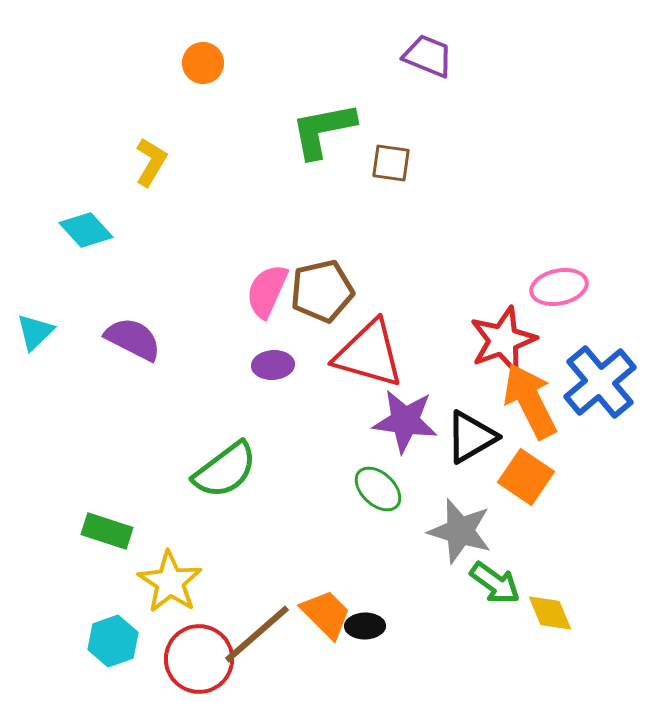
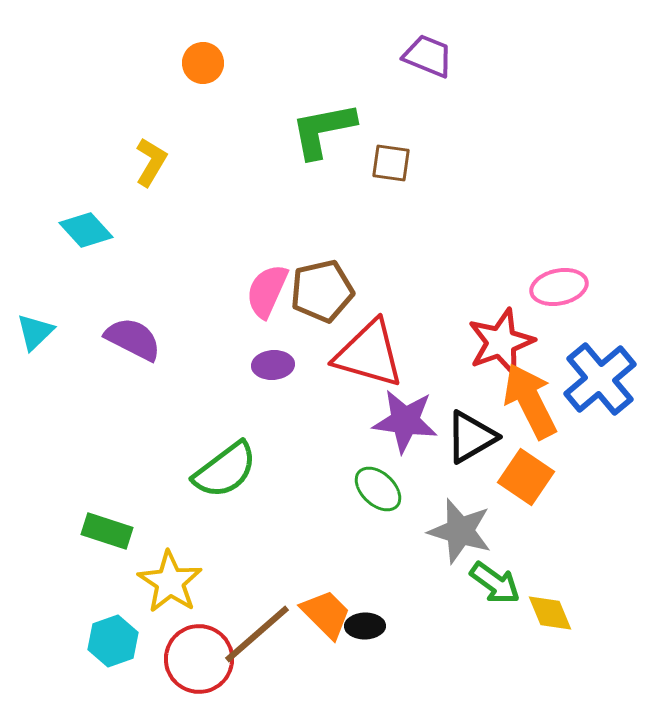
red star: moved 2 px left, 2 px down
blue cross: moved 3 px up
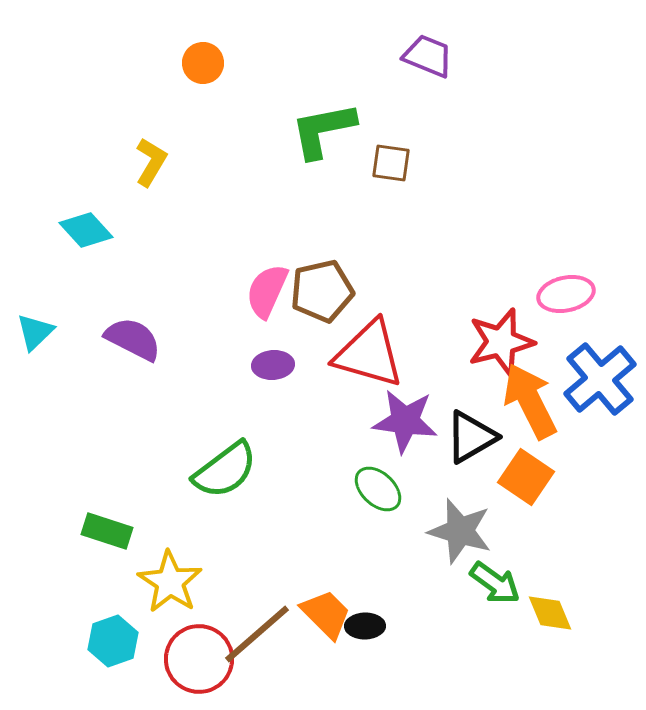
pink ellipse: moved 7 px right, 7 px down
red star: rotated 6 degrees clockwise
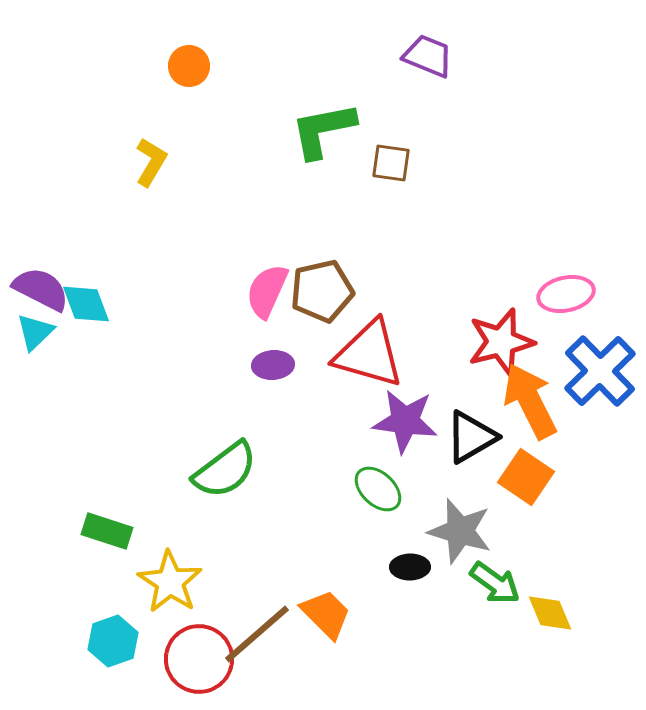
orange circle: moved 14 px left, 3 px down
cyan diamond: moved 74 px down; rotated 22 degrees clockwise
purple semicircle: moved 92 px left, 50 px up
blue cross: moved 8 px up; rotated 4 degrees counterclockwise
black ellipse: moved 45 px right, 59 px up
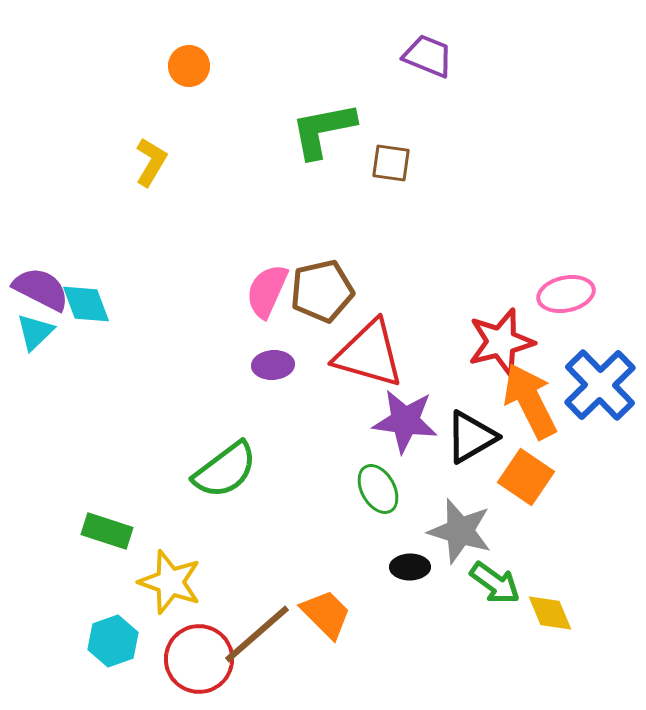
blue cross: moved 14 px down
green ellipse: rotated 18 degrees clockwise
yellow star: rotated 14 degrees counterclockwise
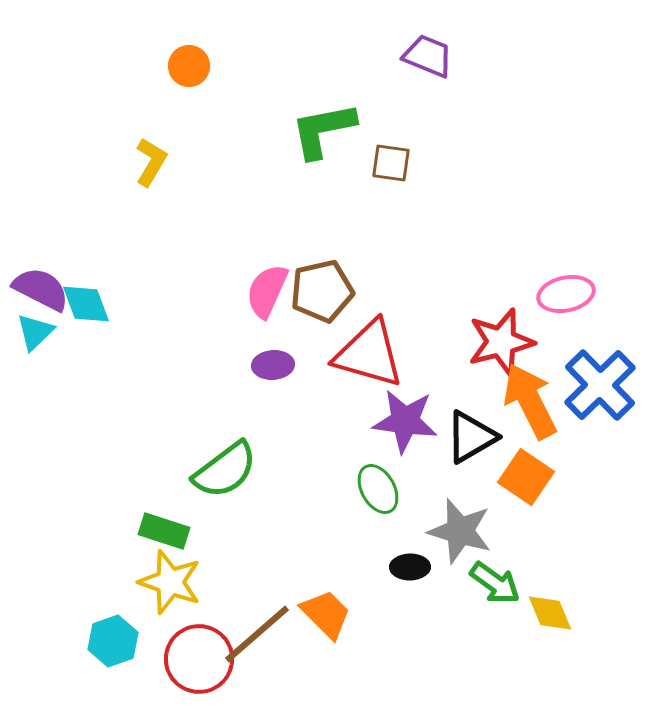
green rectangle: moved 57 px right
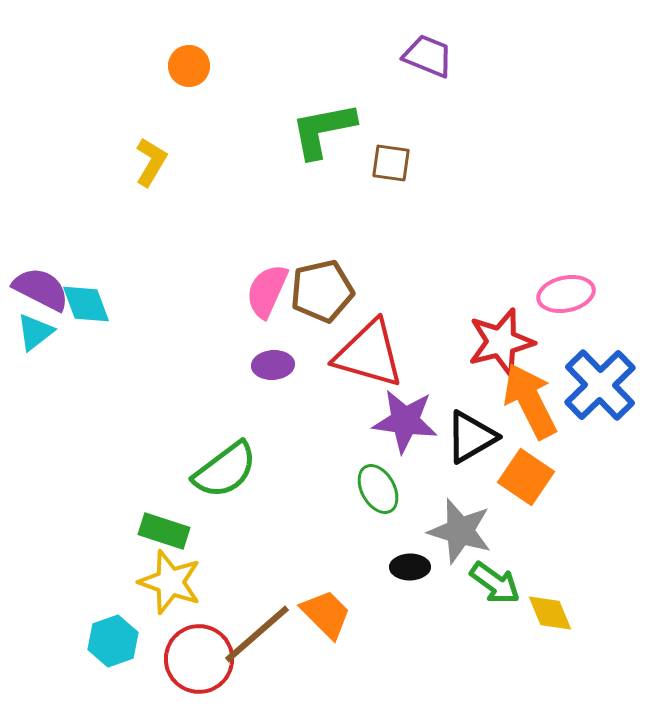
cyan triangle: rotated 6 degrees clockwise
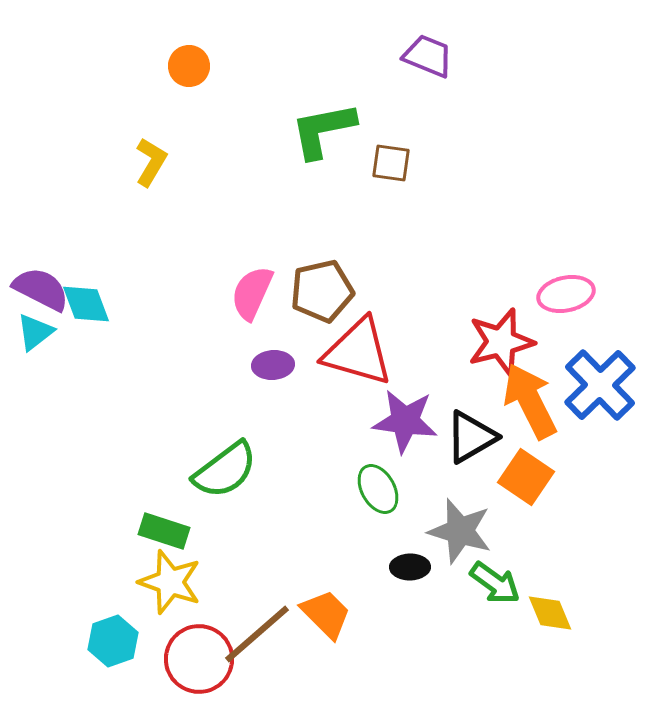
pink semicircle: moved 15 px left, 2 px down
red triangle: moved 11 px left, 2 px up
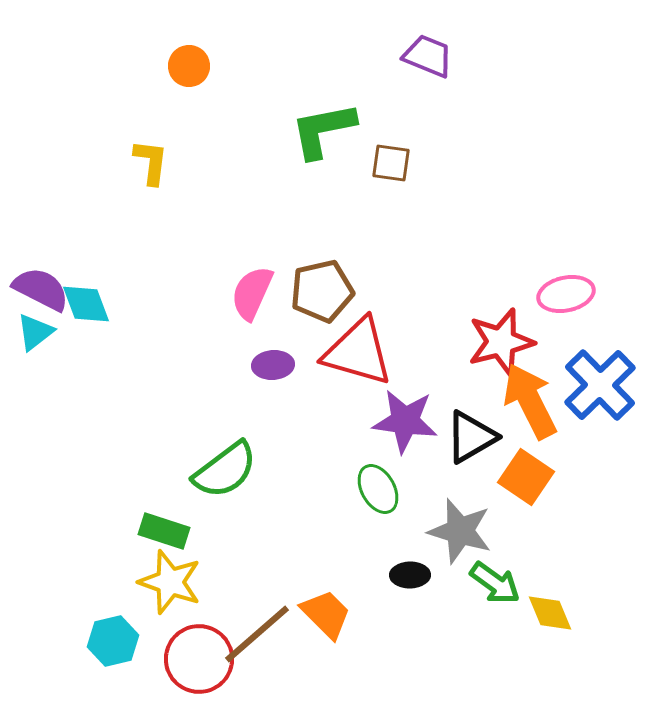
yellow L-shape: rotated 24 degrees counterclockwise
black ellipse: moved 8 px down
cyan hexagon: rotated 6 degrees clockwise
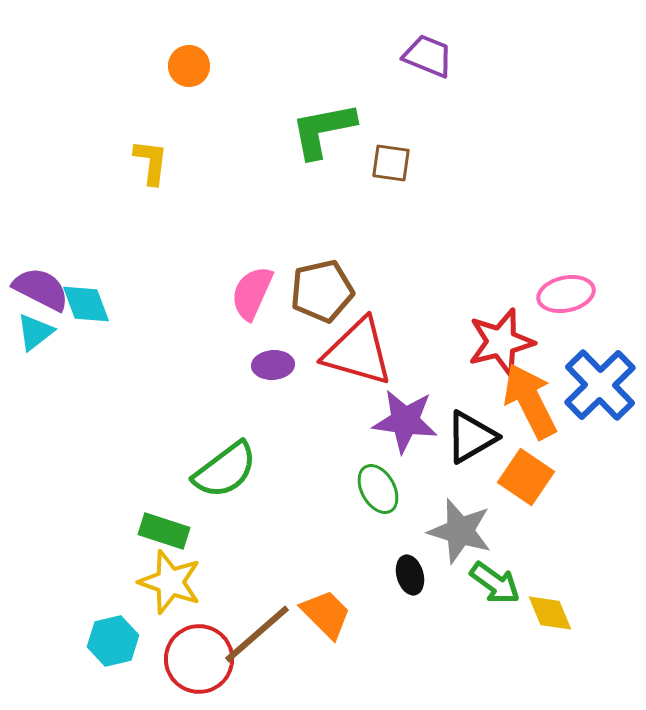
black ellipse: rotated 75 degrees clockwise
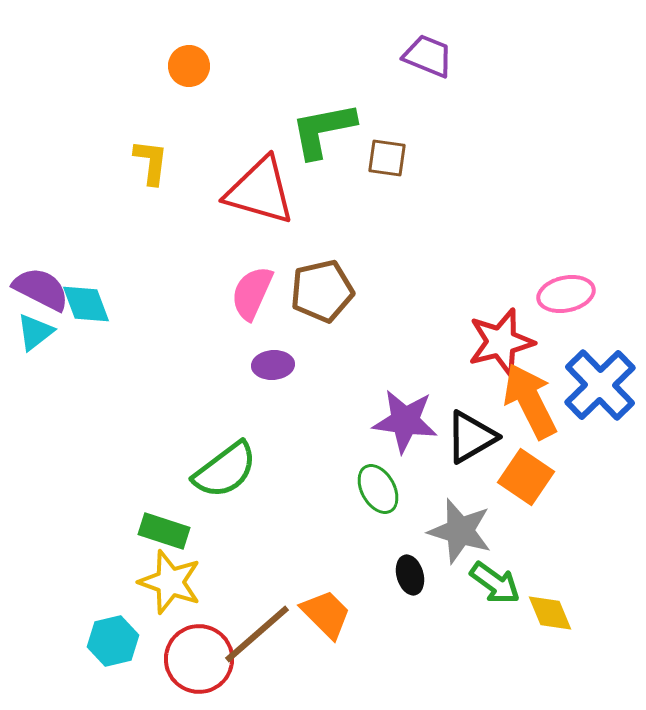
brown square: moved 4 px left, 5 px up
red triangle: moved 98 px left, 161 px up
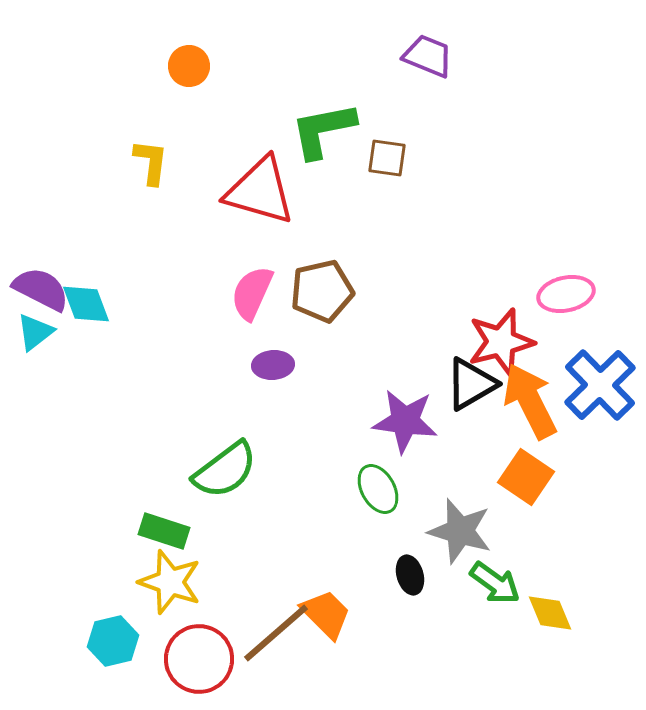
black triangle: moved 53 px up
brown line: moved 19 px right, 1 px up
